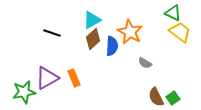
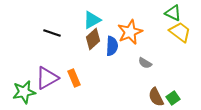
orange star: rotated 20 degrees clockwise
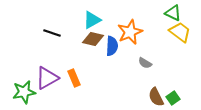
brown diamond: rotated 55 degrees clockwise
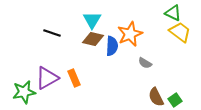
cyan triangle: rotated 30 degrees counterclockwise
orange star: moved 2 px down
green square: moved 2 px right, 2 px down
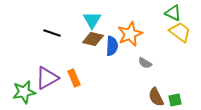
green square: rotated 24 degrees clockwise
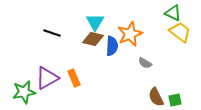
cyan triangle: moved 3 px right, 2 px down
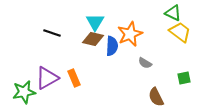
green square: moved 9 px right, 22 px up
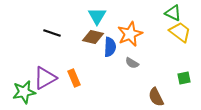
cyan triangle: moved 2 px right, 6 px up
brown diamond: moved 2 px up
blue semicircle: moved 2 px left, 1 px down
gray semicircle: moved 13 px left
purple triangle: moved 2 px left
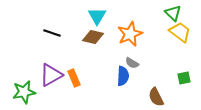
green triangle: rotated 18 degrees clockwise
blue semicircle: moved 13 px right, 29 px down
purple triangle: moved 6 px right, 3 px up
